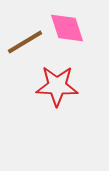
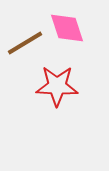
brown line: moved 1 px down
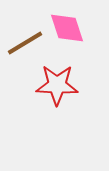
red star: moved 1 px up
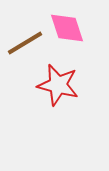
red star: moved 1 px right; rotated 12 degrees clockwise
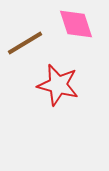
pink diamond: moved 9 px right, 4 px up
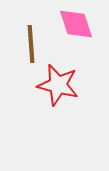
brown line: moved 6 px right, 1 px down; rotated 63 degrees counterclockwise
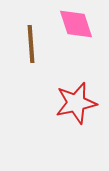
red star: moved 18 px right, 18 px down; rotated 27 degrees counterclockwise
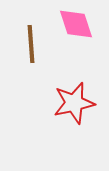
red star: moved 2 px left
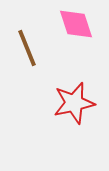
brown line: moved 4 px left, 4 px down; rotated 18 degrees counterclockwise
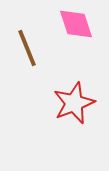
red star: rotated 9 degrees counterclockwise
